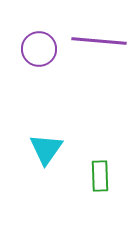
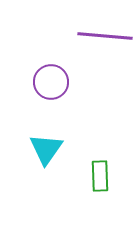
purple line: moved 6 px right, 5 px up
purple circle: moved 12 px right, 33 px down
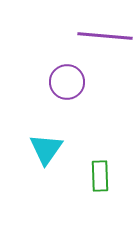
purple circle: moved 16 px right
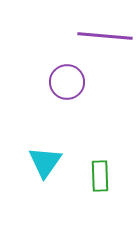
cyan triangle: moved 1 px left, 13 px down
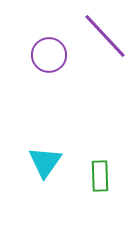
purple line: rotated 42 degrees clockwise
purple circle: moved 18 px left, 27 px up
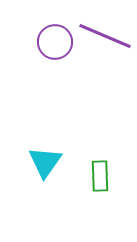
purple line: rotated 24 degrees counterclockwise
purple circle: moved 6 px right, 13 px up
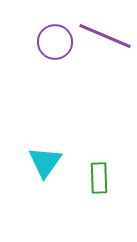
green rectangle: moved 1 px left, 2 px down
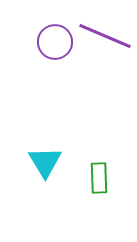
cyan triangle: rotated 6 degrees counterclockwise
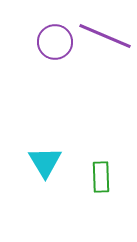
green rectangle: moved 2 px right, 1 px up
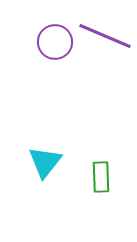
cyan triangle: rotated 9 degrees clockwise
